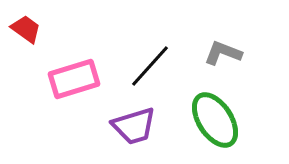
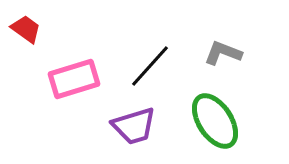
green ellipse: moved 1 px down
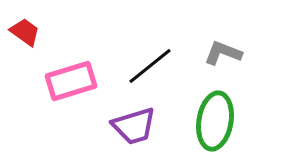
red trapezoid: moved 1 px left, 3 px down
black line: rotated 9 degrees clockwise
pink rectangle: moved 3 px left, 2 px down
green ellipse: rotated 42 degrees clockwise
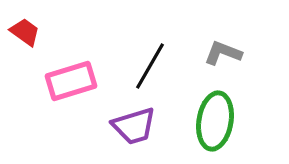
black line: rotated 21 degrees counterclockwise
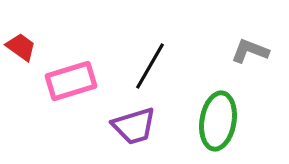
red trapezoid: moved 4 px left, 15 px down
gray L-shape: moved 27 px right, 2 px up
green ellipse: moved 3 px right
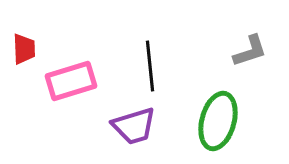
red trapezoid: moved 3 px right, 2 px down; rotated 52 degrees clockwise
gray L-shape: rotated 141 degrees clockwise
black line: rotated 36 degrees counterclockwise
green ellipse: rotated 6 degrees clockwise
